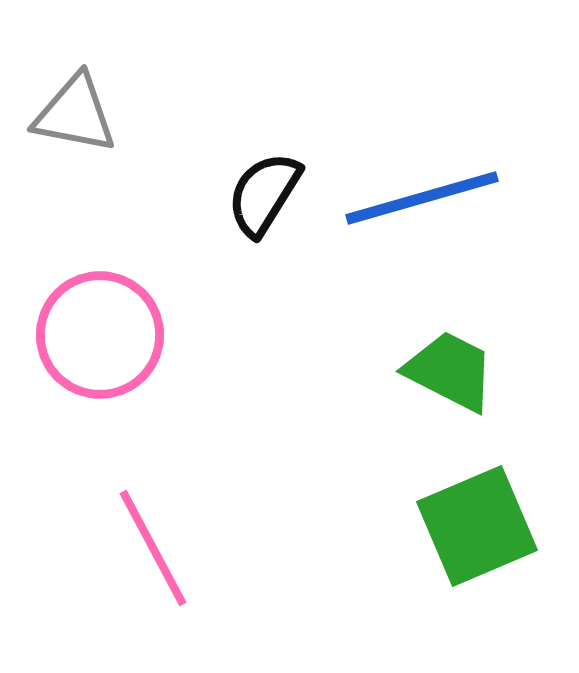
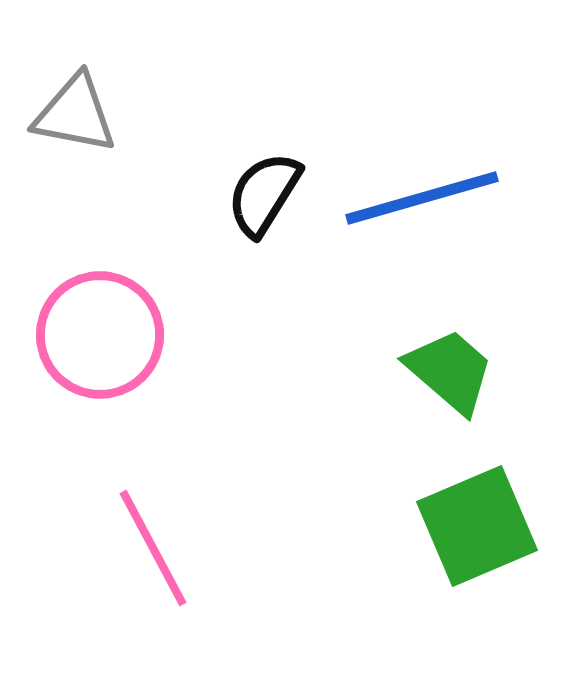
green trapezoid: rotated 14 degrees clockwise
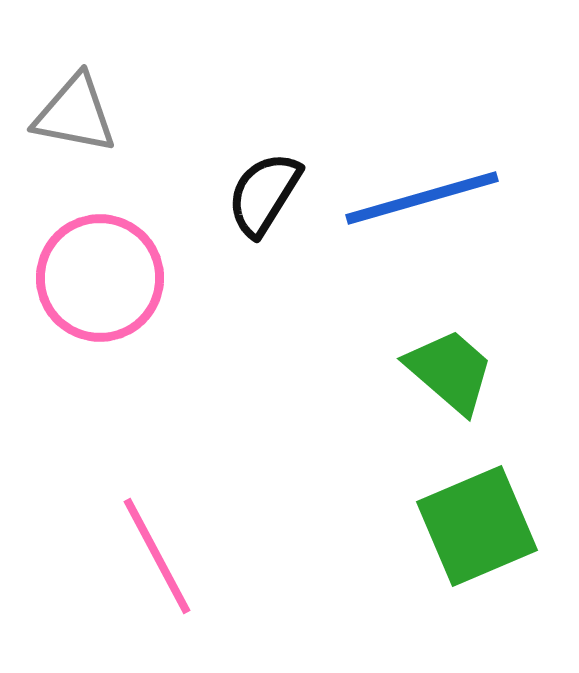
pink circle: moved 57 px up
pink line: moved 4 px right, 8 px down
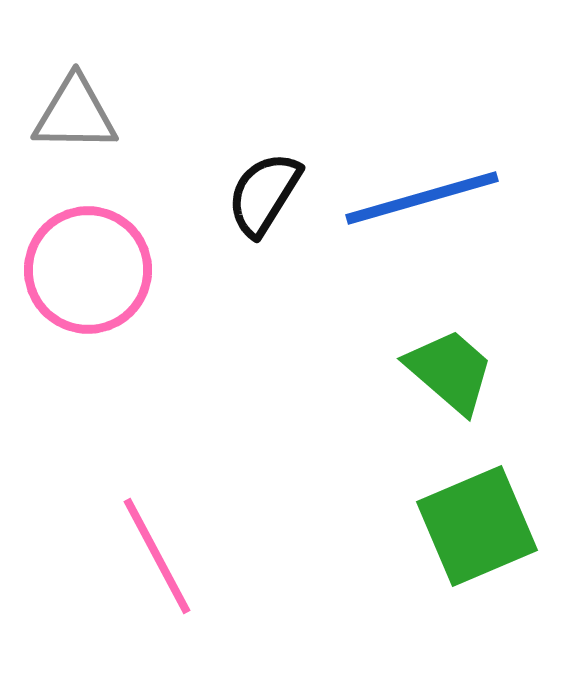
gray triangle: rotated 10 degrees counterclockwise
pink circle: moved 12 px left, 8 px up
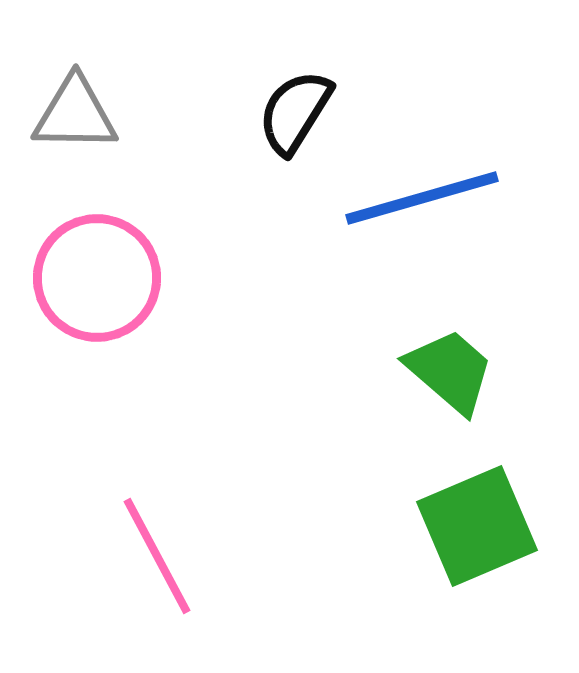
black semicircle: moved 31 px right, 82 px up
pink circle: moved 9 px right, 8 px down
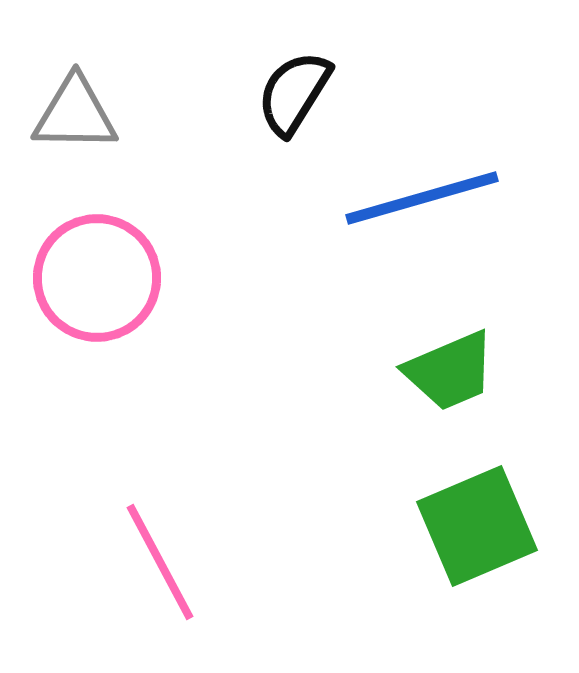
black semicircle: moved 1 px left, 19 px up
green trapezoid: rotated 116 degrees clockwise
pink line: moved 3 px right, 6 px down
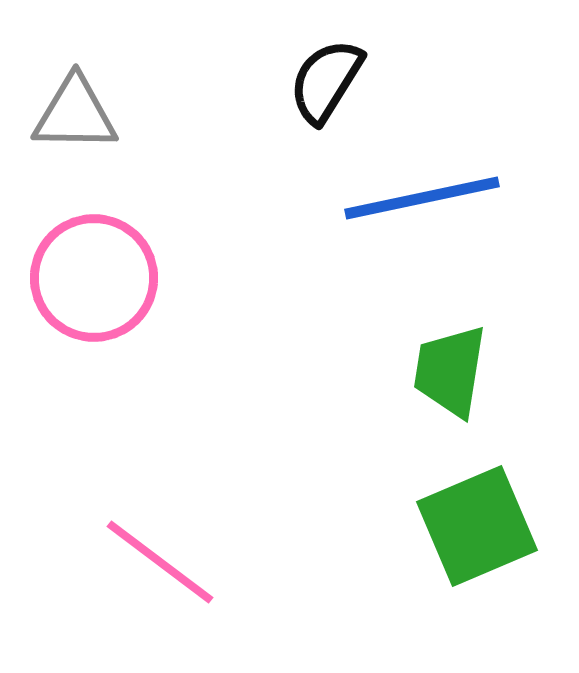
black semicircle: moved 32 px right, 12 px up
blue line: rotated 4 degrees clockwise
pink circle: moved 3 px left
green trapezoid: rotated 122 degrees clockwise
pink line: rotated 25 degrees counterclockwise
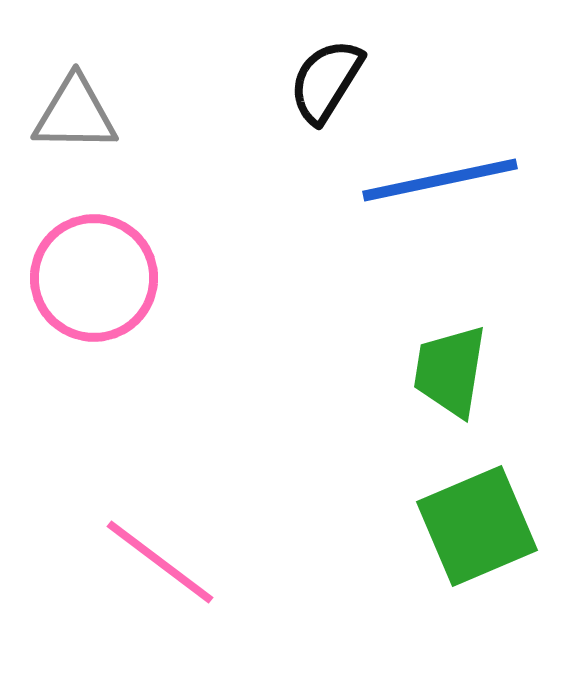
blue line: moved 18 px right, 18 px up
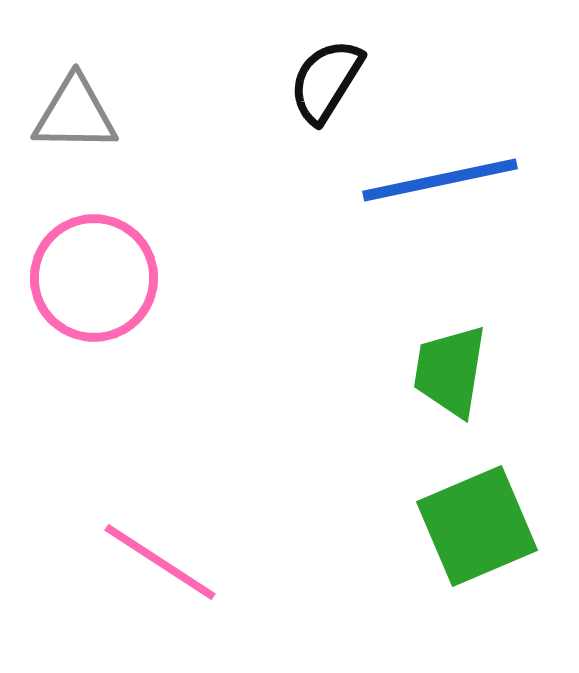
pink line: rotated 4 degrees counterclockwise
